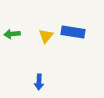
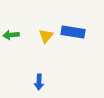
green arrow: moved 1 px left, 1 px down
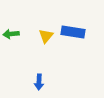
green arrow: moved 1 px up
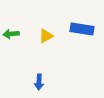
blue rectangle: moved 9 px right, 3 px up
yellow triangle: rotated 21 degrees clockwise
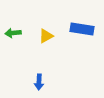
green arrow: moved 2 px right, 1 px up
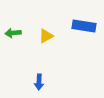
blue rectangle: moved 2 px right, 3 px up
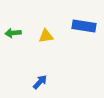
yellow triangle: rotated 21 degrees clockwise
blue arrow: moved 1 px right; rotated 140 degrees counterclockwise
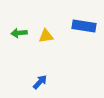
green arrow: moved 6 px right
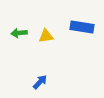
blue rectangle: moved 2 px left, 1 px down
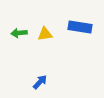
blue rectangle: moved 2 px left
yellow triangle: moved 1 px left, 2 px up
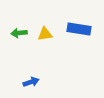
blue rectangle: moved 1 px left, 2 px down
blue arrow: moved 9 px left; rotated 28 degrees clockwise
